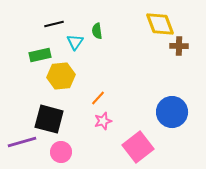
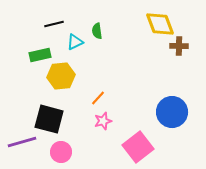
cyan triangle: rotated 30 degrees clockwise
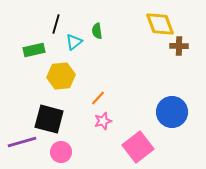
black line: moved 2 px right; rotated 60 degrees counterclockwise
cyan triangle: moved 1 px left; rotated 12 degrees counterclockwise
green rectangle: moved 6 px left, 5 px up
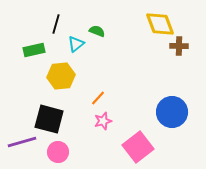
green semicircle: rotated 119 degrees clockwise
cyan triangle: moved 2 px right, 2 px down
pink circle: moved 3 px left
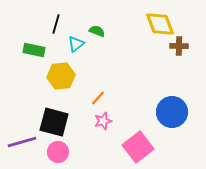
green rectangle: rotated 25 degrees clockwise
black square: moved 5 px right, 3 px down
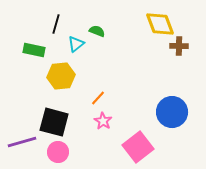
pink star: rotated 24 degrees counterclockwise
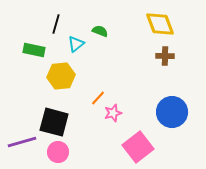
green semicircle: moved 3 px right
brown cross: moved 14 px left, 10 px down
pink star: moved 10 px right, 8 px up; rotated 24 degrees clockwise
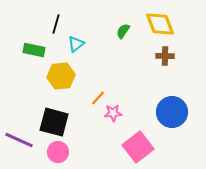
green semicircle: moved 23 px right; rotated 77 degrees counterclockwise
pink star: rotated 12 degrees clockwise
purple line: moved 3 px left, 2 px up; rotated 40 degrees clockwise
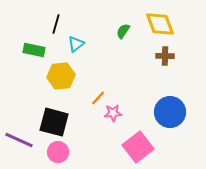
blue circle: moved 2 px left
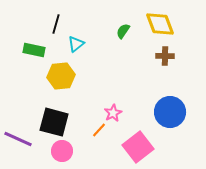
orange line: moved 1 px right, 32 px down
pink star: rotated 24 degrees counterclockwise
purple line: moved 1 px left, 1 px up
pink circle: moved 4 px right, 1 px up
